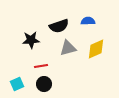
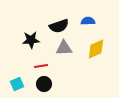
gray triangle: moved 4 px left; rotated 12 degrees clockwise
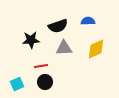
black semicircle: moved 1 px left
black circle: moved 1 px right, 2 px up
